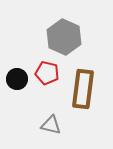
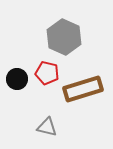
brown rectangle: rotated 66 degrees clockwise
gray triangle: moved 4 px left, 2 px down
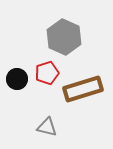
red pentagon: rotated 30 degrees counterclockwise
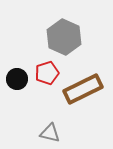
brown rectangle: rotated 9 degrees counterclockwise
gray triangle: moved 3 px right, 6 px down
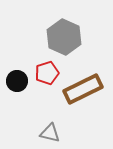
black circle: moved 2 px down
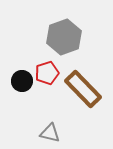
gray hexagon: rotated 16 degrees clockwise
black circle: moved 5 px right
brown rectangle: rotated 72 degrees clockwise
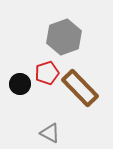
black circle: moved 2 px left, 3 px down
brown rectangle: moved 3 px left, 1 px up
gray triangle: rotated 15 degrees clockwise
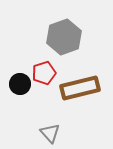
red pentagon: moved 3 px left
brown rectangle: rotated 60 degrees counterclockwise
gray triangle: rotated 20 degrees clockwise
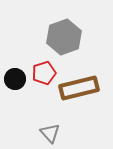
black circle: moved 5 px left, 5 px up
brown rectangle: moved 1 px left
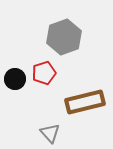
brown rectangle: moved 6 px right, 14 px down
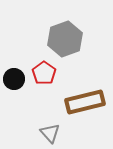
gray hexagon: moved 1 px right, 2 px down
red pentagon: rotated 20 degrees counterclockwise
black circle: moved 1 px left
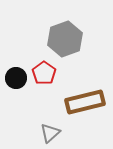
black circle: moved 2 px right, 1 px up
gray triangle: rotated 30 degrees clockwise
